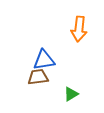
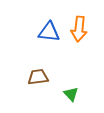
blue triangle: moved 5 px right, 28 px up; rotated 15 degrees clockwise
green triangle: rotated 42 degrees counterclockwise
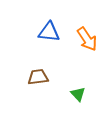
orange arrow: moved 8 px right, 10 px down; rotated 40 degrees counterclockwise
green triangle: moved 7 px right
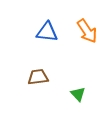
blue triangle: moved 2 px left
orange arrow: moved 8 px up
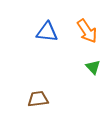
brown trapezoid: moved 22 px down
green triangle: moved 15 px right, 27 px up
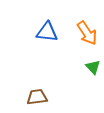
orange arrow: moved 2 px down
brown trapezoid: moved 1 px left, 2 px up
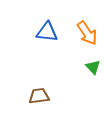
brown trapezoid: moved 2 px right, 1 px up
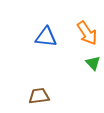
blue triangle: moved 1 px left, 5 px down
green triangle: moved 4 px up
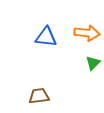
orange arrow: rotated 50 degrees counterclockwise
green triangle: rotated 28 degrees clockwise
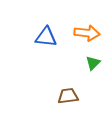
brown trapezoid: moved 29 px right
